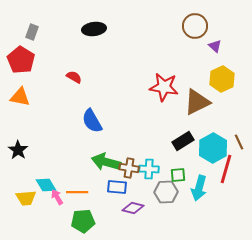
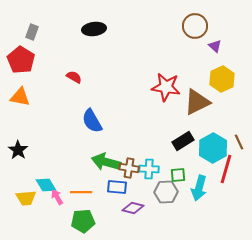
red star: moved 2 px right
orange line: moved 4 px right
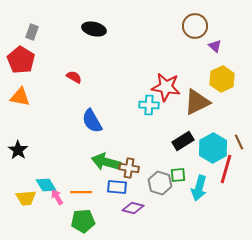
black ellipse: rotated 20 degrees clockwise
cyan cross: moved 64 px up
gray hexagon: moved 6 px left, 9 px up; rotated 20 degrees clockwise
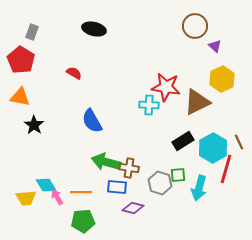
red semicircle: moved 4 px up
black star: moved 16 px right, 25 px up
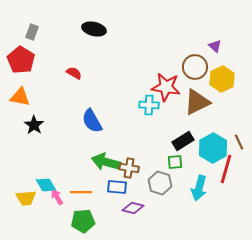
brown circle: moved 41 px down
green square: moved 3 px left, 13 px up
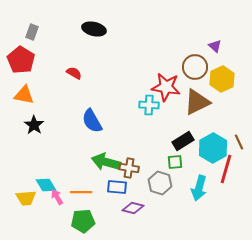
orange triangle: moved 4 px right, 2 px up
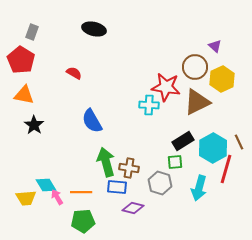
green arrow: rotated 60 degrees clockwise
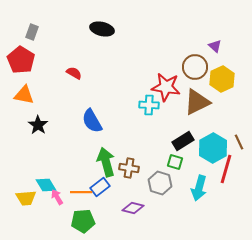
black ellipse: moved 8 px right
black star: moved 4 px right
green square: rotated 21 degrees clockwise
blue rectangle: moved 17 px left; rotated 42 degrees counterclockwise
